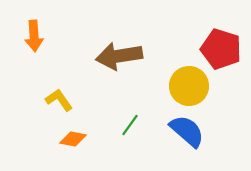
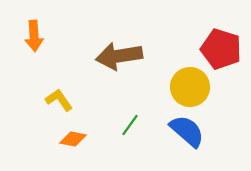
yellow circle: moved 1 px right, 1 px down
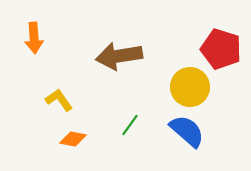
orange arrow: moved 2 px down
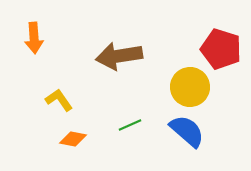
green line: rotated 30 degrees clockwise
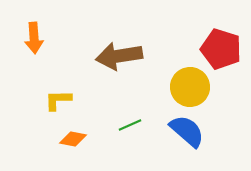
yellow L-shape: moved 1 px left; rotated 56 degrees counterclockwise
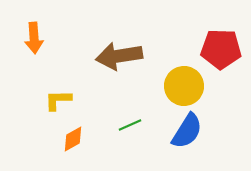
red pentagon: rotated 15 degrees counterclockwise
yellow circle: moved 6 px left, 1 px up
blue semicircle: rotated 81 degrees clockwise
orange diamond: rotated 40 degrees counterclockwise
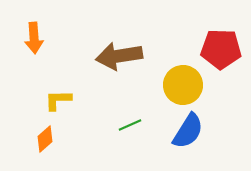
yellow circle: moved 1 px left, 1 px up
blue semicircle: moved 1 px right
orange diamond: moved 28 px left; rotated 12 degrees counterclockwise
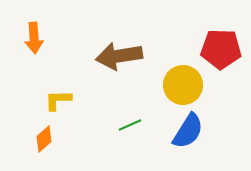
orange diamond: moved 1 px left
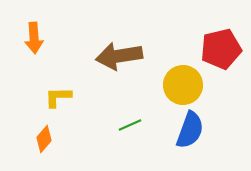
red pentagon: rotated 15 degrees counterclockwise
yellow L-shape: moved 3 px up
blue semicircle: moved 2 px right, 1 px up; rotated 12 degrees counterclockwise
orange diamond: rotated 8 degrees counterclockwise
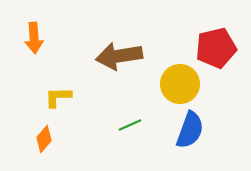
red pentagon: moved 5 px left, 1 px up
yellow circle: moved 3 px left, 1 px up
